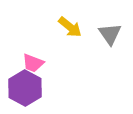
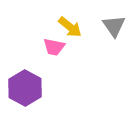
gray triangle: moved 4 px right, 8 px up
pink trapezoid: moved 21 px right, 16 px up; rotated 10 degrees counterclockwise
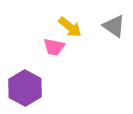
gray triangle: rotated 20 degrees counterclockwise
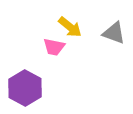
gray triangle: moved 7 px down; rotated 15 degrees counterclockwise
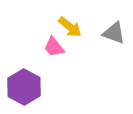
pink trapezoid: rotated 40 degrees clockwise
purple hexagon: moved 1 px left, 1 px up
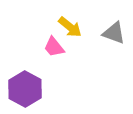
purple hexagon: moved 1 px right, 2 px down
